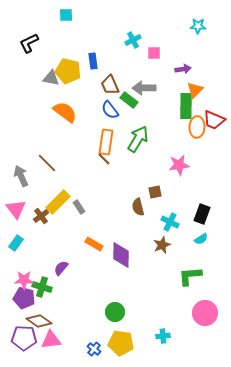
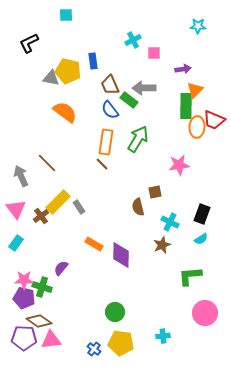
brown line at (104, 159): moved 2 px left, 5 px down
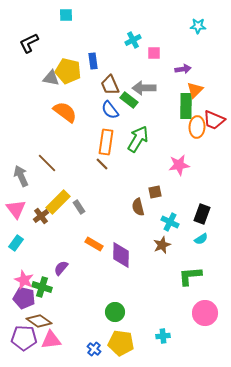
pink star at (24, 280): rotated 24 degrees clockwise
